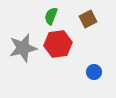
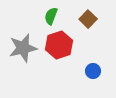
brown square: rotated 18 degrees counterclockwise
red hexagon: moved 1 px right, 1 px down; rotated 12 degrees counterclockwise
blue circle: moved 1 px left, 1 px up
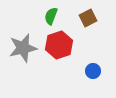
brown square: moved 1 px up; rotated 18 degrees clockwise
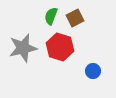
brown square: moved 13 px left
red hexagon: moved 1 px right, 2 px down; rotated 24 degrees counterclockwise
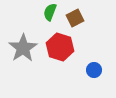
green semicircle: moved 1 px left, 4 px up
gray star: rotated 20 degrees counterclockwise
blue circle: moved 1 px right, 1 px up
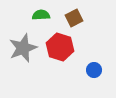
green semicircle: moved 9 px left, 3 px down; rotated 66 degrees clockwise
brown square: moved 1 px left
gray star: rotated 12 degrees clockwise
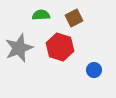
gray star: moved 4 px left
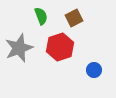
green semicircle: moved 1 px down; rotated 72 degrees clockwise
red hexagon: rotated 24 degrees clockwise
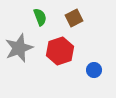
green semicircle: moved 1 px left, 1 px down
red hexagon: moved 4 px down
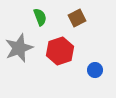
brown square: moved 3 px right
blue circle: moved 1 px right
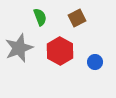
red hexagon: rotated 12 degrees counterclockwise
blue circle: moved 8 px up
